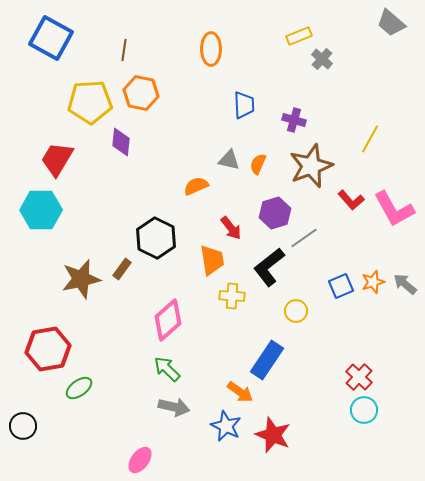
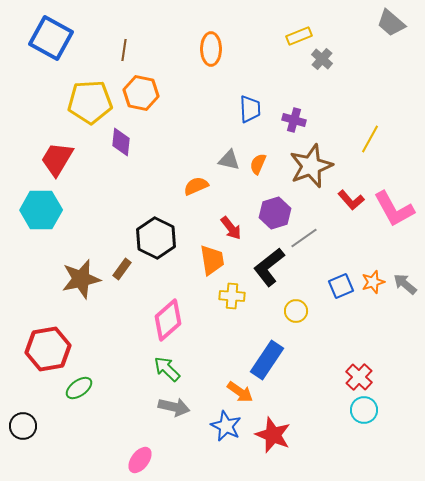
blue trapezoid at (244, 105): moved 6 px right, 4 px down
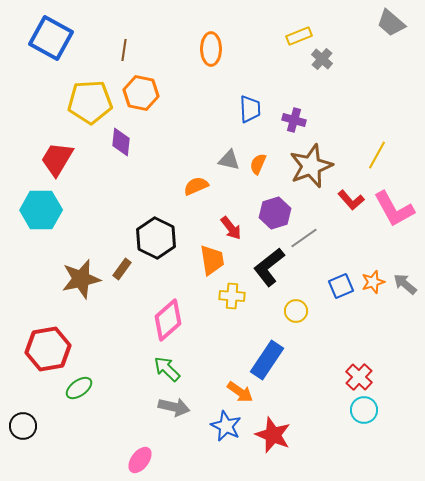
yellow line at (370, 139): moved 7 px right, 16 px down
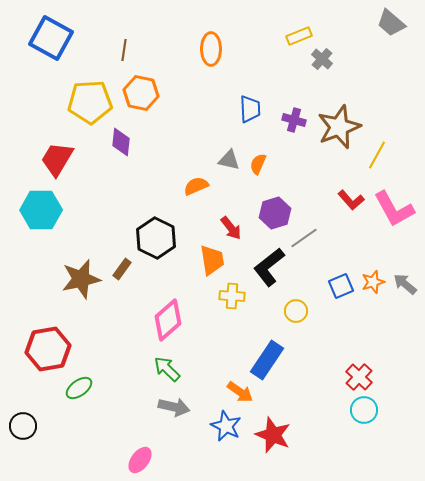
brown star at (311, 166): moved 28 px right, 39 px up
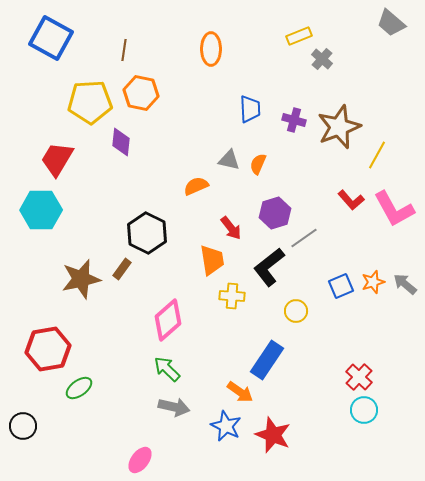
black hexagon at (156, 238): moved 9 px left, 5 px up
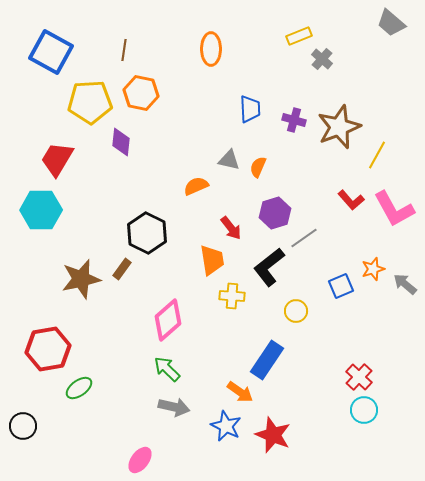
blue square at (51, 38): moved 14 px down
orange semicircle at (258, 164): moved 3 px down
orange star at (373, 282): moved 13 px up
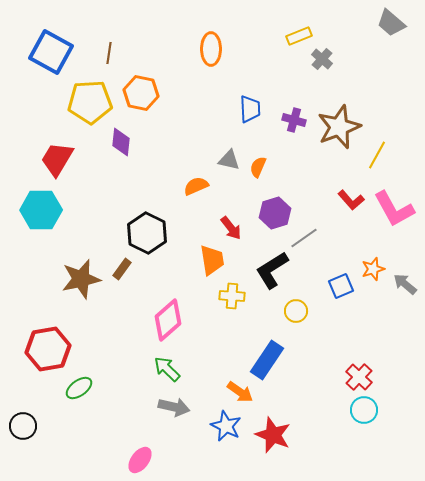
brown line at (124, 50): moved 15 px left, 3 px down
black L-shape at (269, 267): moved 3 px right, 3 px down; rotated 6 degrees clockwise
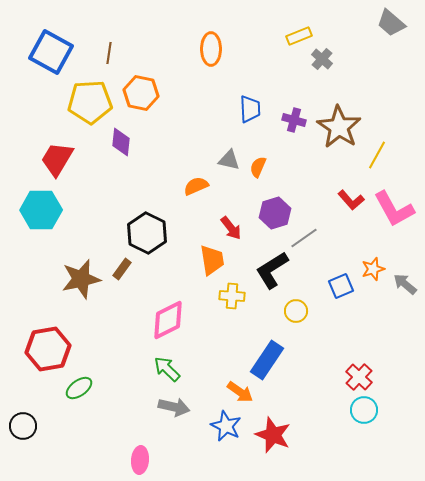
brown star at (339, 127): rotated 18 degrees counterclockwise
pink diamond at (168, 320): rotated 15 degrees clockwise
pink ellipse at (140, 460): rotated 32 degrees counterclockwise
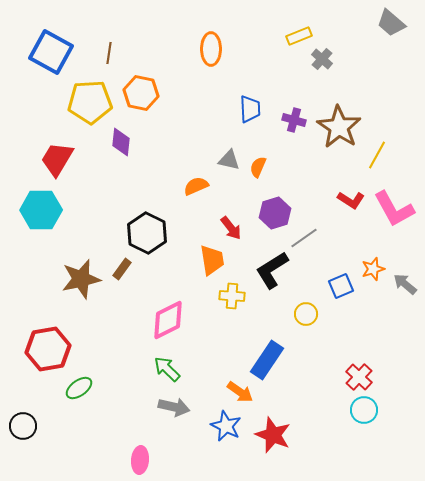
red L-shape at (351, 200): rotated 16 degrees counterclockwise
yellow circle at (296, 311): moved 10 px right, 3 px down
